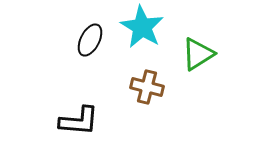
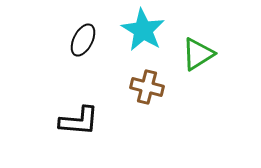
cyan star: moved 1 px right, 3 px down
black ellipse: moved 7 px left
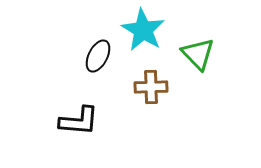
black ellipse: moved 15 px right, 16 px down
green triangle: rotated 42 degrees counterclockwise
brown cross: moved 4 px right; rotated 16 degrees counterclockwise
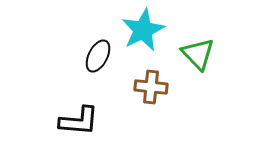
cyan star: rotated 15 degrees clockwise
brown cross: rotated 8 degrees clockwise
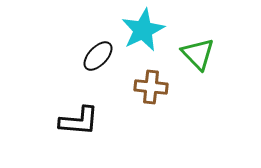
black ellipse: rotated 16 degrees clockwise
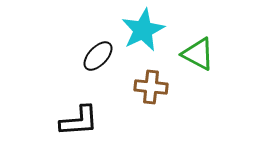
green triangle: rotated 18 degrees counterclockwise
black L-shape: rotated 9 degrees counterclockwise
